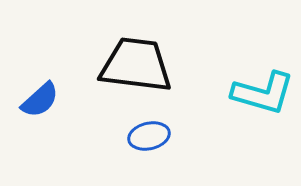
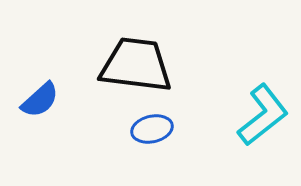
cyan L-shape: moved 22 px down; rotated 54 degrees counterclockwise
blue ellipse: moved 3 px right, 7 px up
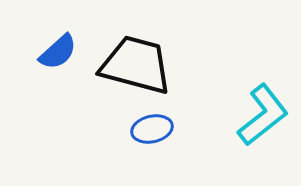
black trapezoid: rotated 8 degrees clockwise
blue semicircle: moved 18 px right, 48 px up
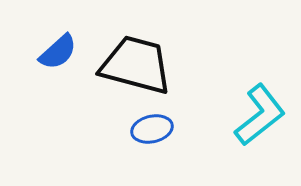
cyan L-shape: moved 3 px left
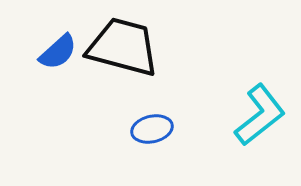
black trapezoid: moved 13 px left, 18 px up
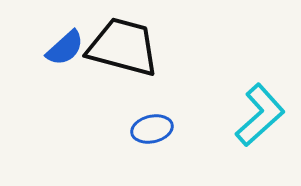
blue semicircle: moved 7 px right, 4 px up
cyan L-shape: rotated 4 degrees counterclockwise
